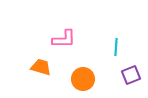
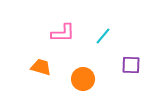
pink L-shape: moved 1 px left, 6 px up
cyan line: moved 13 px left, 11 px up; rotated 36 degrees clockwise
purple square: moved 10 px up; rotated 24 degrees clockwise
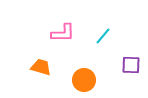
orange circle: moved 1 px right, 1 px down
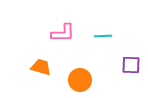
cyan line: rotated 48 degrees clockwise
orange circle: moved 4 px left
